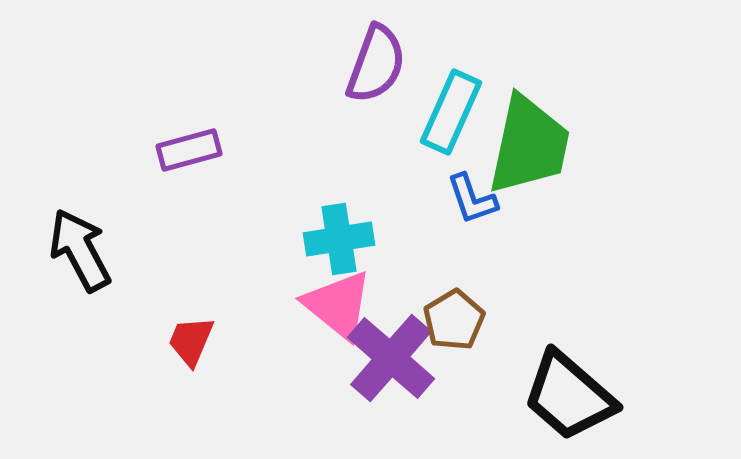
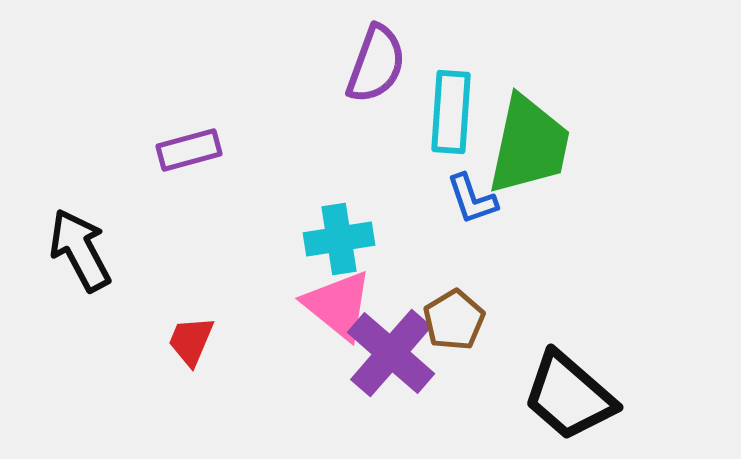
cyan rectangle: rotated 20 degrees counterclockwise
purple cross: moved 5 px up
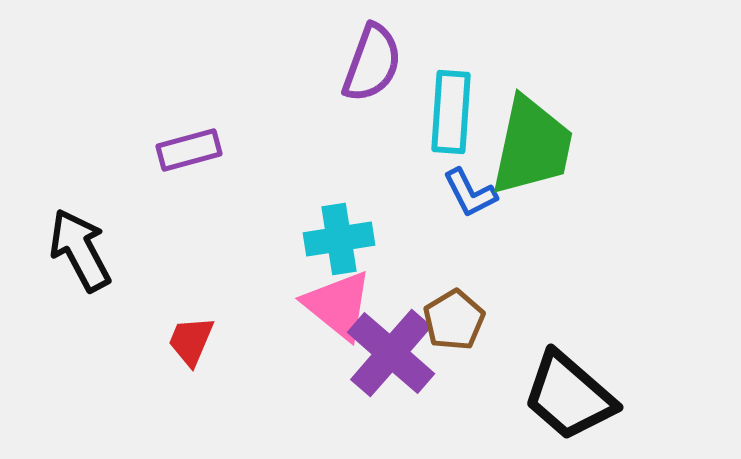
purple semicircle: moved 4 px left, 1 px up
green trapezoid: moved 3 px right, 1 px down
blue L-shape: moved 2 px left, 6 px up; rotated 8 degrees counterclockwise
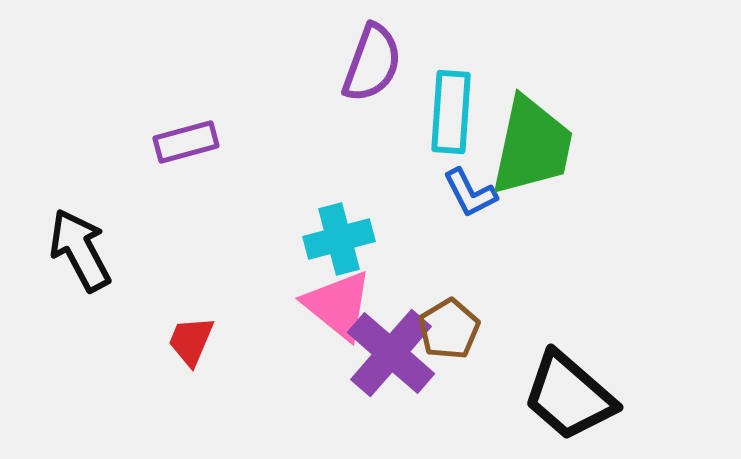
purple rectangle: moved 3 px left, 8 px up
cyan cross: rotated 6 degrees counterclockwise
brown pentagon: moved 5 px left, 9 px down
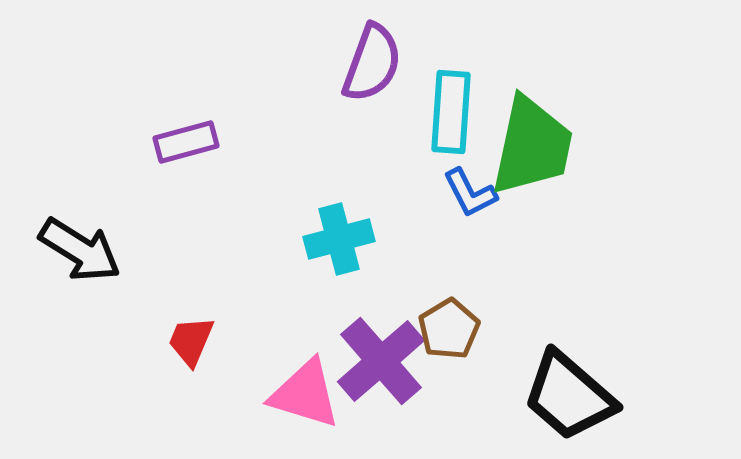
black arrow: rotated 150 degrees clockwise
pink triangle: moved 33 px left, 89 px down; rotated 22 degrees counterclockwise
purple cross: moved 10 px left, 8 px down; rotated 8 degrees clockwise
